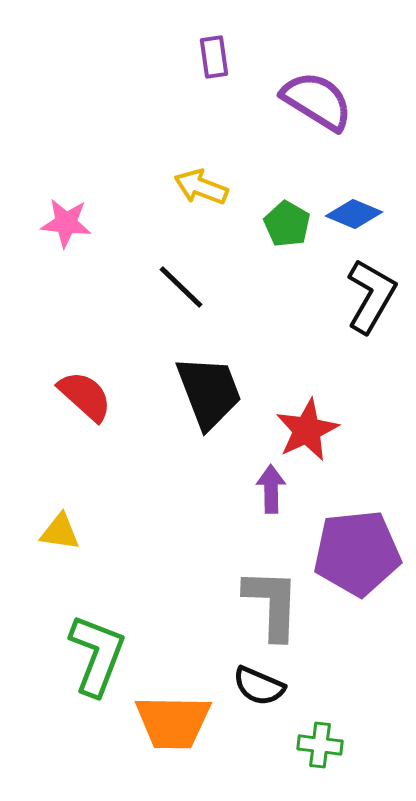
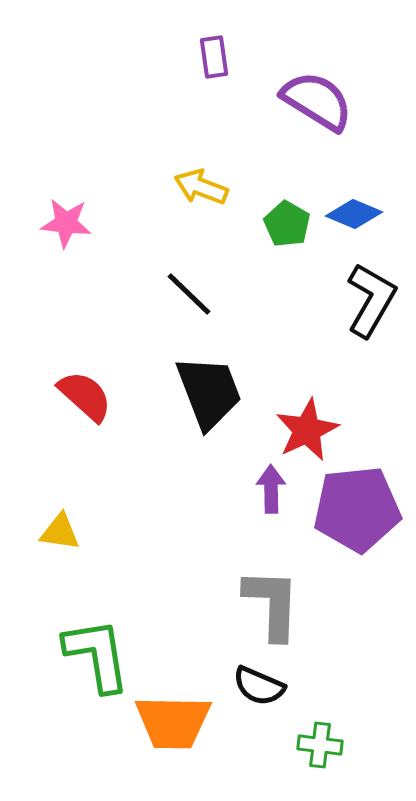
black line: moved 8 px right, 7 px down
black L-shape: moved 4 px down
purple pentagon: moved 44 px up
green L-shape: rotated 30 degrees counterclockwise
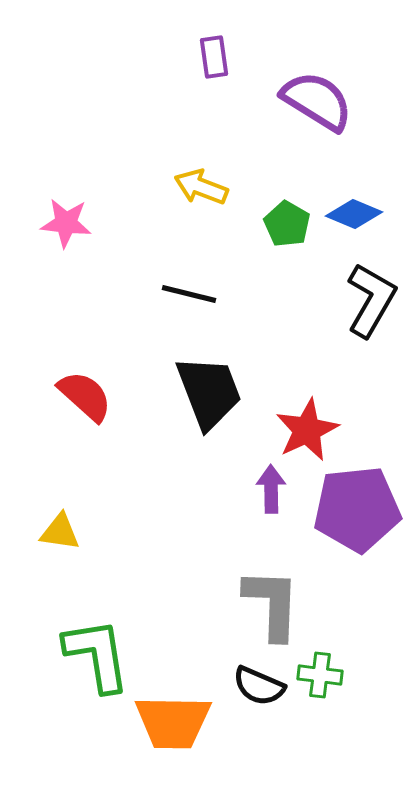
black line: rotated 30 degrees counterclockwise
green cross: moved 70 px up
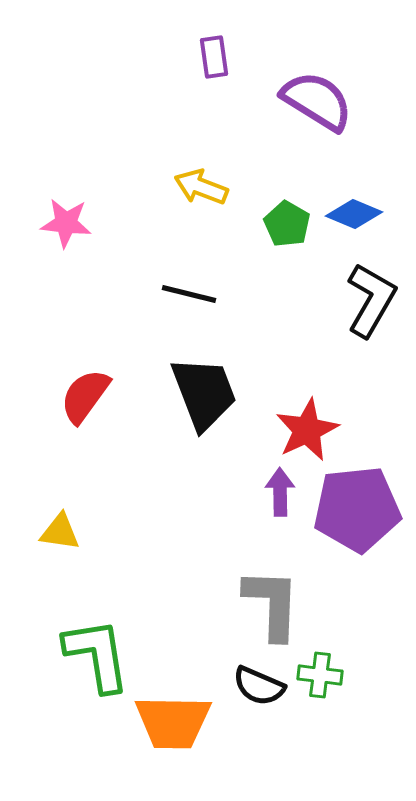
black trapezoid: moved 5 px left, 1 px down
red semicircle: rotated 96 degrees counterclockwise
purple arrow: moved 9 px right, 3 px down
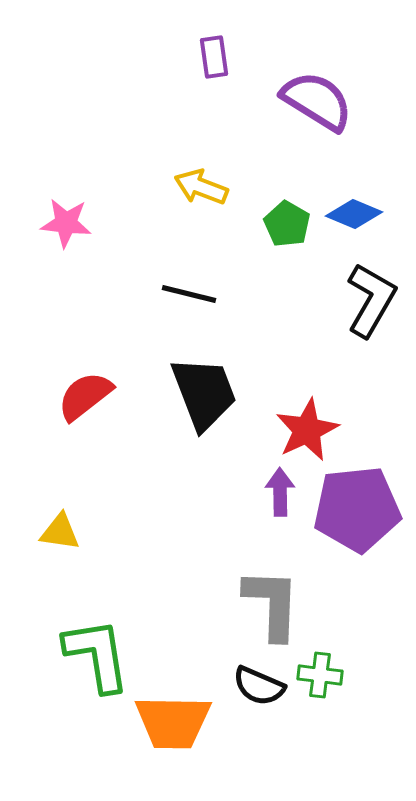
red semicircle: rotated 16 degrees clockwise
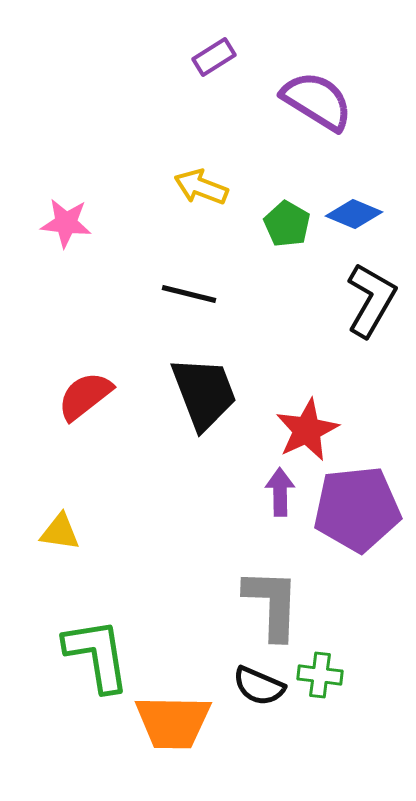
purple rectangle: rotated 66 degrees clockwise
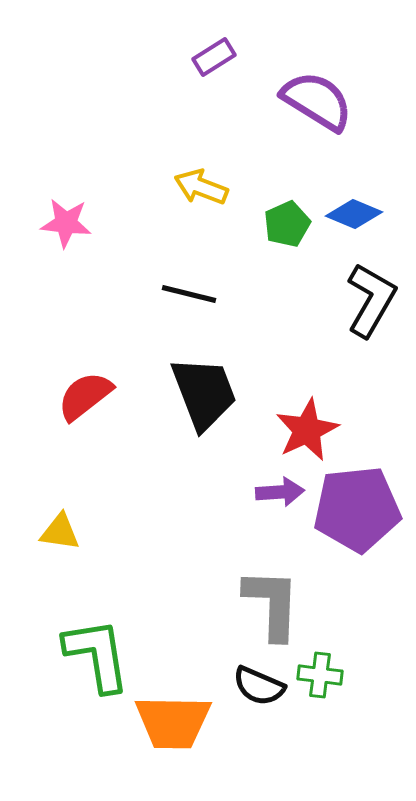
green pentagon: rotated 18 degrees clockwise
purple arrow: rotated 87 degrees clockwise
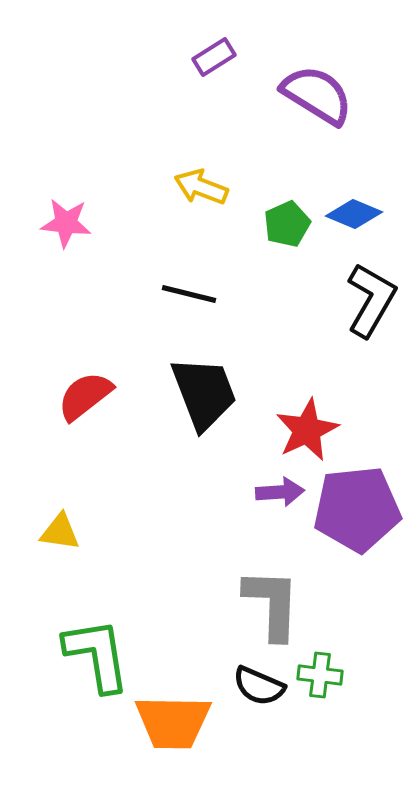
purple semicircle: moved 6 px up
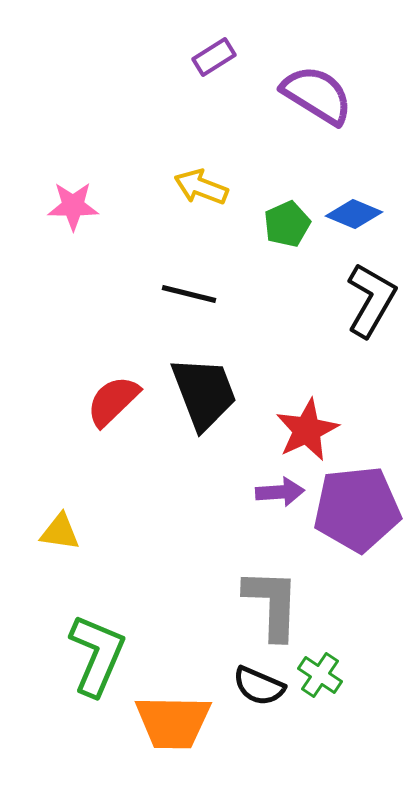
pink star: moved 7 px right, 17 px up; rotated 6 degrees counterclockwise
red semicircle: moved 28 px right, 5 px down; rotated 6 degrees counterclockwise
green L-shape: rotated 32 degrees clockwise
green cross: rotated 27 degrees clockwise
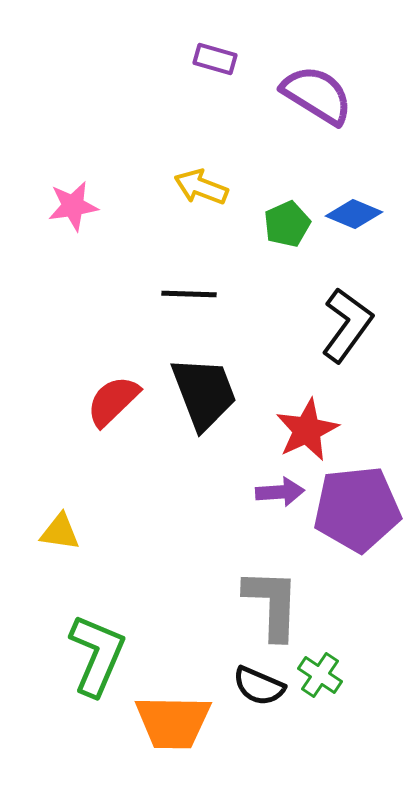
purple rectangle: moved 1 px right, 2 px down; rotated 48 degrees clockwise
pink star: rotated 9 degrees counterclockwise
black line: rotated 12 degrees counterclockwise
black L-shape: moved 24 px left, 25 px down; rotated 6 degrees clockwise
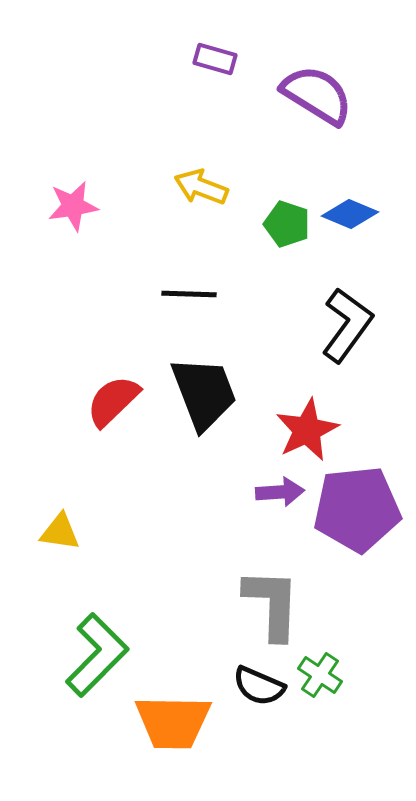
blue diamond: moved 4 px left
green pentagon: rotated 30 degrees counterclockwise
green L-shape: rotated 22 degrees clockwise
